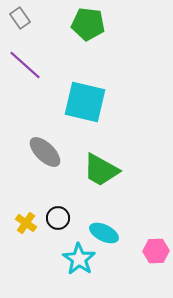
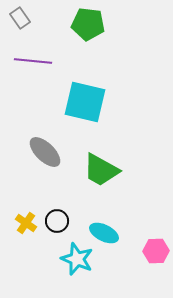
purple line: moved 8 px right, 4 px up; rotated 36 degrees counterclockwise
black circle: moved 1 px left, 3 px down
cyan star: moved 2 px left; rotated 12 degrees counterclockwise
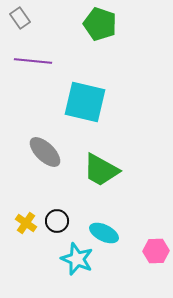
green pentagon: moved 12 px right; rotated 12 degrees clockwise
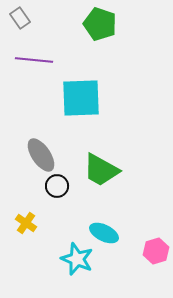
purple line: moved 1 px right, 1 px up
cyan square: moved 4 px left, 4 px up; rotated 15 degrees counterclockwise
gray ellipse: moved 4 px left, 3 px down; rotated 12 degrees clockwise
black circle: moved 35 px up
pink hexagon: rotated 15 degrees counterclockwise
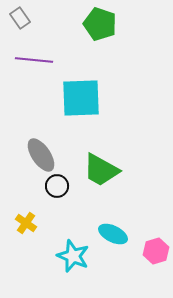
cyan ellipse: moved 9 px right, 1 px down
cyan star: moved 4 px left, 3 px up
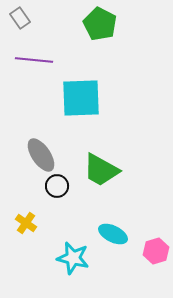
green pentagon: rotated 8 degrees clockwise
cyan star: moved 2 px down; rotated 8 degrees counterclockwise
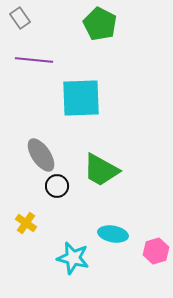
cyan ellipse: rotated 16 degrees counterclockwise
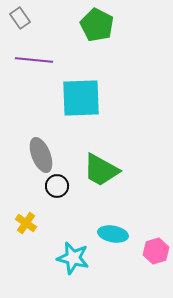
green pentagon: moved 3 px left, 1 px down
gray ellipse: rotated 12 degrees clockwise
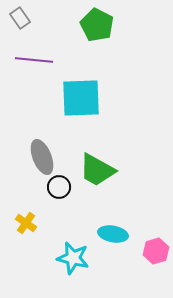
gray ellipse: moved 1 px right, 2 px down
green trapezoid: moved 4 px left
black circle: moved 2 px right, 1 px down
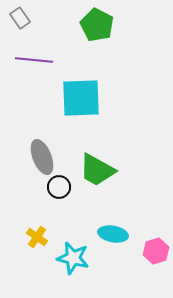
yellow cross: moved 11 px right, 14 px down
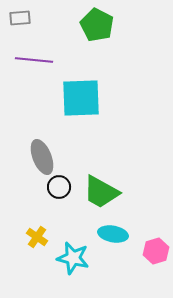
gray rectangle: rotated 60 degrees counterclockwise
green trapezoid: moved 4 px right, 22 px down
